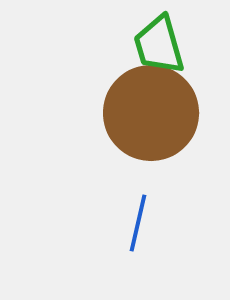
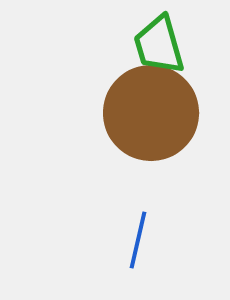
blue line: moved 17 px down
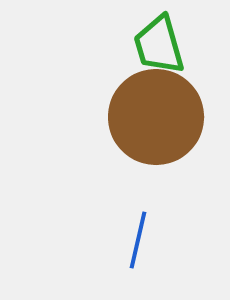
brown circle: moved 5 px right, 4 px down
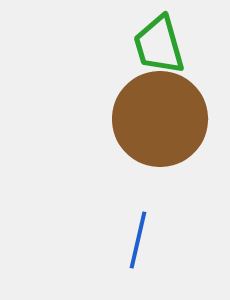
brown circle: moved 4 px right, 2 px down
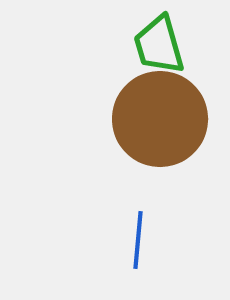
blue line: rotated 8 degrees counterclockwise
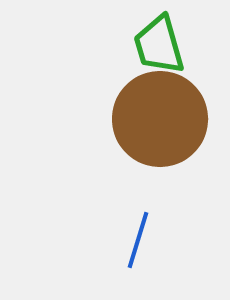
blue line: rotated 12 degrees clockwise
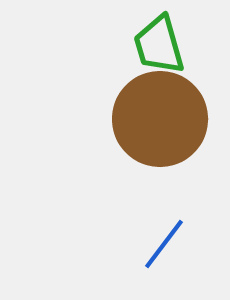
blue line: moved 26 px right, 4 px down; rotated 20 degrees clockwise
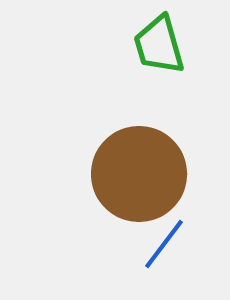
brown circle: moved 21 px left, 55 px down
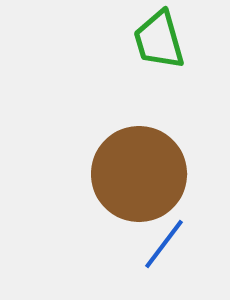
green trapezoid: moved 5 px up
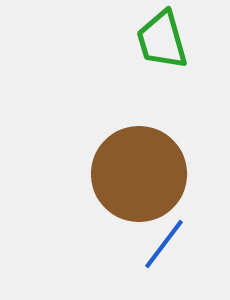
green trapezoid: moved 3 px right
